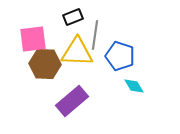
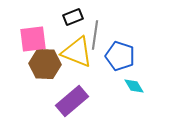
yellow triangle: rotated 20 degrees clockwise
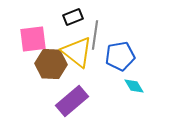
yellow triangle: rotated 16 degrees clockwise
blue pentagon: rotated 28 degrees counterclockwise
brown hexagon: moved 6 px right
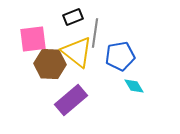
gray line: moved 2 px up
brown hexagon: moved 1 px left
purple rectangle: moved 1 px left, 1 px up
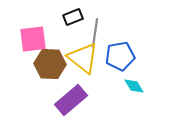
yellow triangle: moved 6 px right, 6 px down
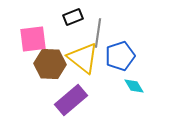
gray line: moved 3 px right
blue pentagon: rotated 8 degrees counterclockwise
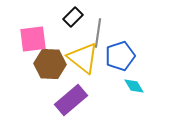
black rectangle: rotated 24 degrees counterclockwise
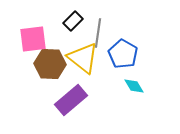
black rectangle: moved 4 px down
blue pentagon: moved 3 px right, 2 px up; rotated 24 degrees counterclockwise
